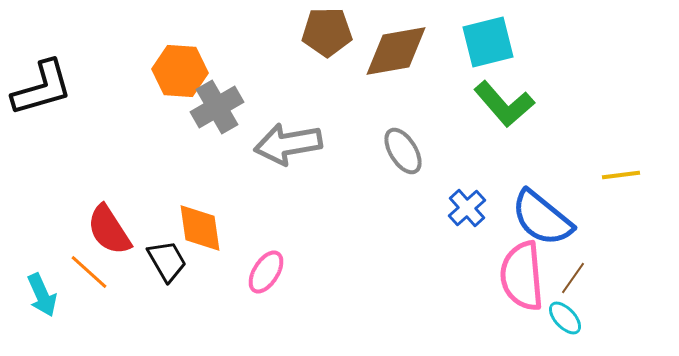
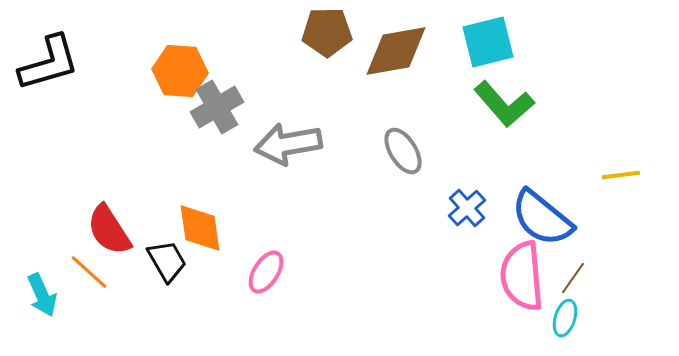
black L-shape: moved 7 px right, 25 px up
cyan ellipse: rotated 60 degrees clockwise
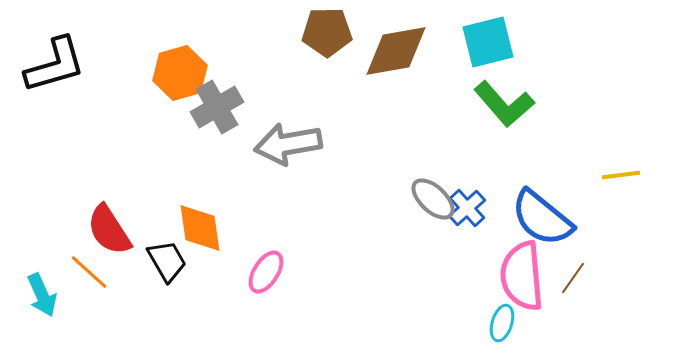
black L-shape: moved 6 px right, 2 px down
orange hexagon: moved 2 px down; rotated 20 degrees counterclockwise
gray ellipse: moved 30 px right, 48 px down; rotated 15 degrees counterclockwise
cyan ellipse: moved 63 px left, 5 px down
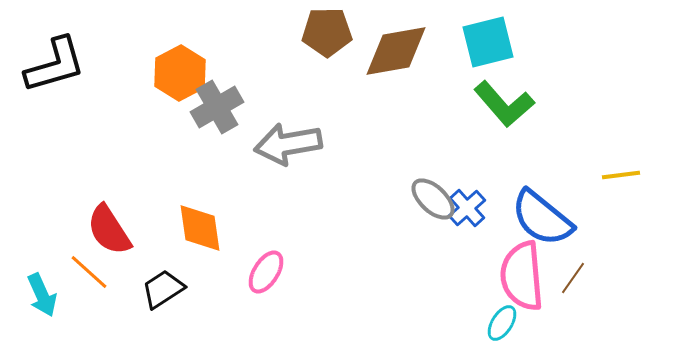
orange hexagon: rotated 12 degrees counterclockwise
black trapezoid: moved 4 px left, 28 px down; rotated 93 degrees counterclockwise
cyan ellipse: rotated 15 degrees clockwise
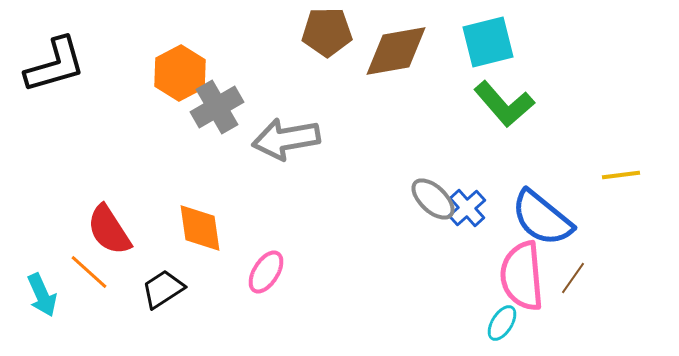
gray arrow: moved 2 px left, 5 px up
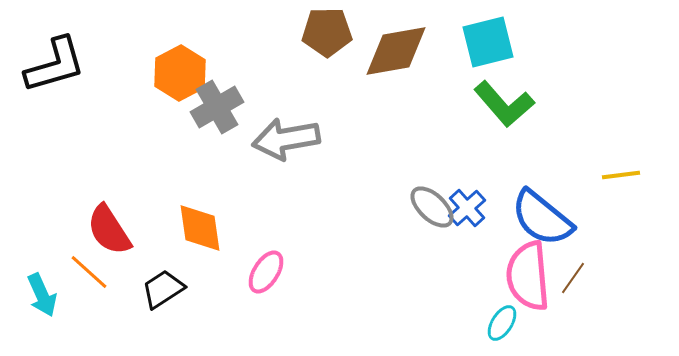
gray ellipse: moved 1 px left, 8 px down
pink semicircle: moved 6 px right
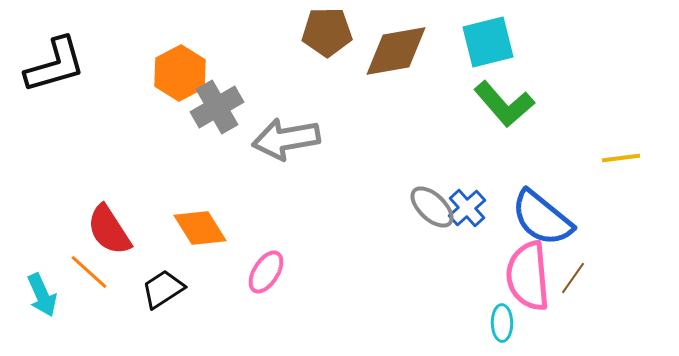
yellow line: moved 17 px up
orange diamond: rotated 24 degrees counterclockwise
cyan ellipse: rotated 33 degrees counterclockwise
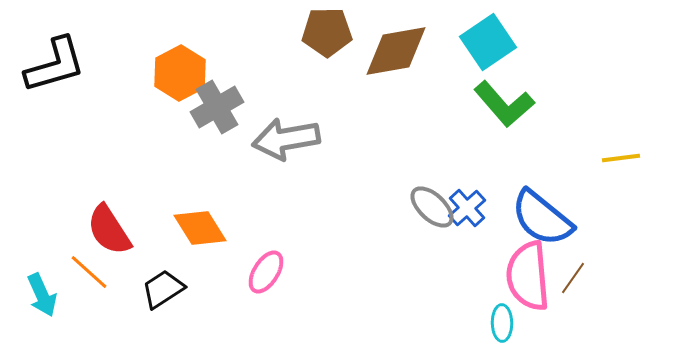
cyan square: rotated 20 degrees counterclockwise
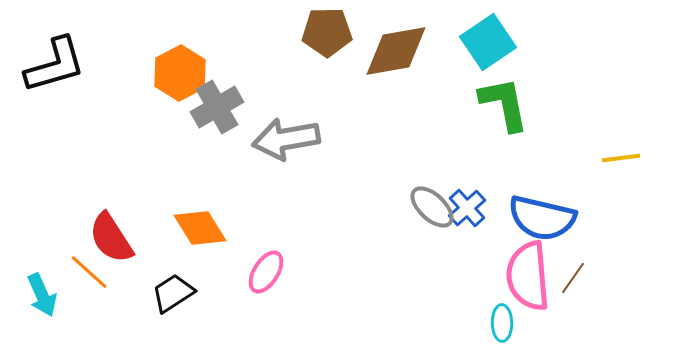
green L-shape: rotated 150 degrees counterclockwise
blue semicircle: rotated 26 degrees counterclockwise
red semicircle: moved 2 px right, 8 px down
black trapezoid: moved 10 px right, 4 px down
